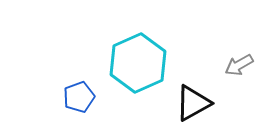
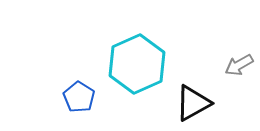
cyan hexagon: moved 1 px left, 1 px down
blue pentagon: rotated 20 degrees counterclockwise
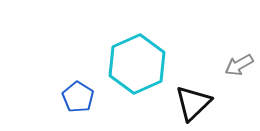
blue pentagon: moved 1 px left
black triangle: rotated 15 degrees counterclockwise
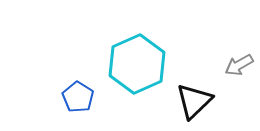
black triangle: moved 1 px right, 2 px up
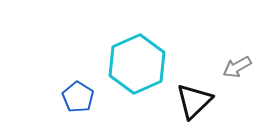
gray arrow: moved 2 px left, 2 px down
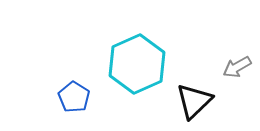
blue pentagon: moved 4 px left
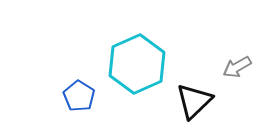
blue pentagon: moved 5 px right, 1 px up
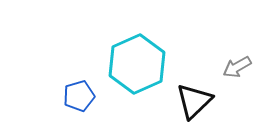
blue pentagon: rotated 24 degrees clockwise
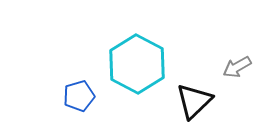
cyan hexagon: rotated 8 degrees counterclockwise
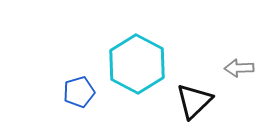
gray arrow: moved 2 px right, 1 px down; rotated 28 degrees clockwise
blue pentagon: moved 4 px up
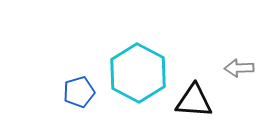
cyan hexagon: moved 1 px right, 9 px down
black triangle: rotated 48 degrees clockwise
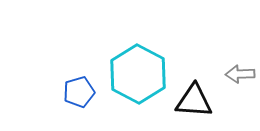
gray arrow: moved 1 px right, 6 px down
cyan hexagon: moved 1 px down
